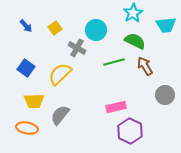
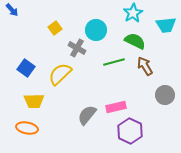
blue arrow: moved 14 px left, 16 px up
gray semicircle: moved 27 px right
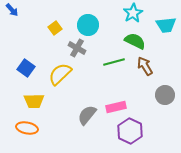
cyan circle: moved 8 px left, 5 px up
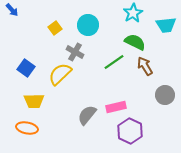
green semicircle: moved 1 px down
gray cross: moved 2 px left, 4 px down
green line: rotated 20 degrees counterclockwise
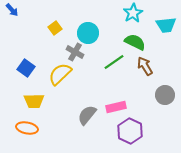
cyan circle: moved 8 px down
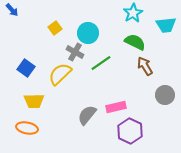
green line: moved 13 px left, 1 px down
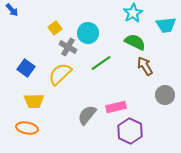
gray cross: moved 7 px left, 5 px up
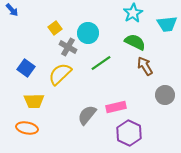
cyan trapezoid: moved 1 px right, 1 px up
purple hexagon: moved 1 px left, 2 px down
